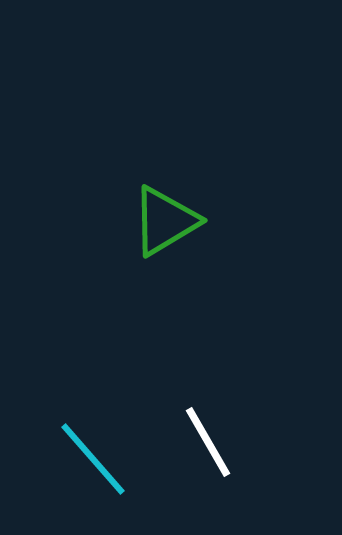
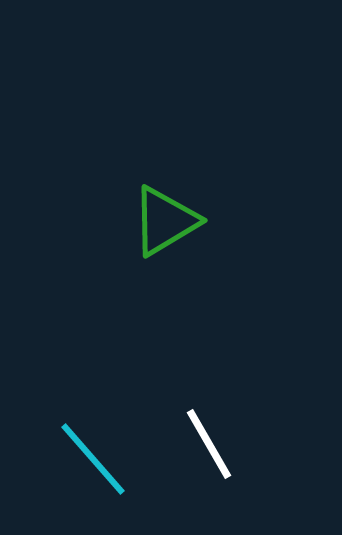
white line: moved 1 px right, 2 px down
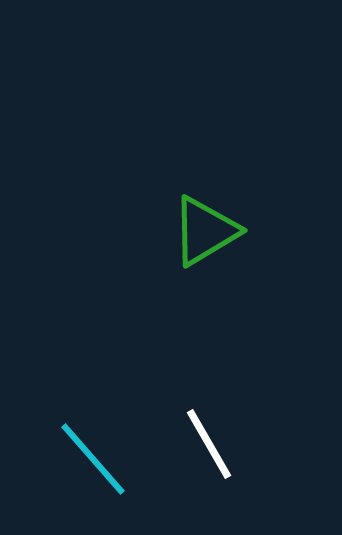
green triangle: moved 40 px right, 10 px down
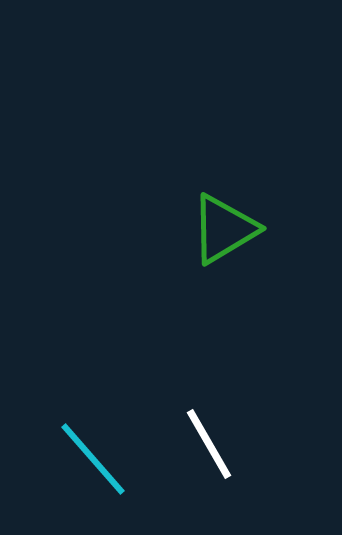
green triangle: moved 19 px right, 2 px up
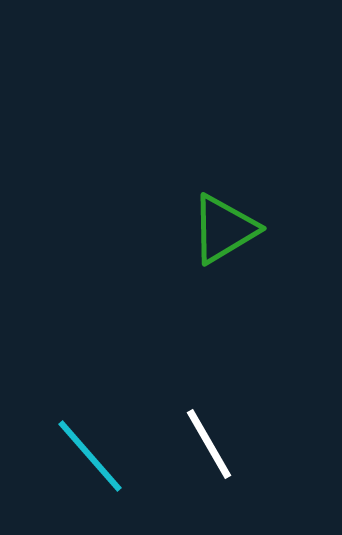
cyan line: moved 3 px left, 3 px up
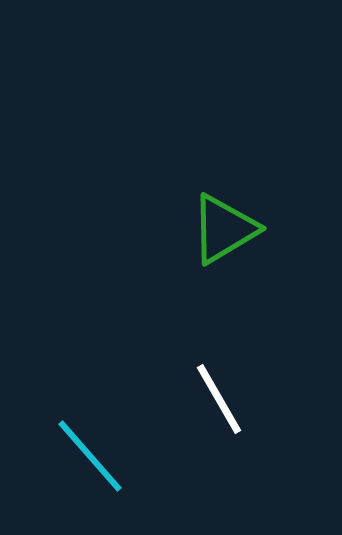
white line: moved 10 px right, 45 px up
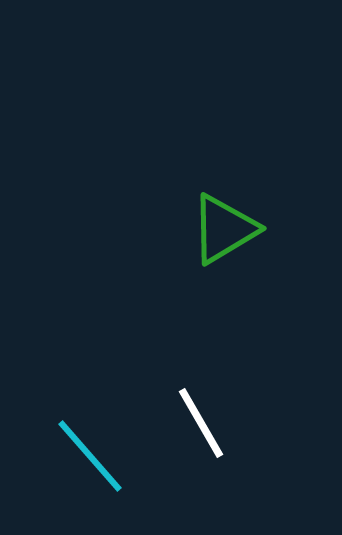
white line: moved 18 px left, 24 px down
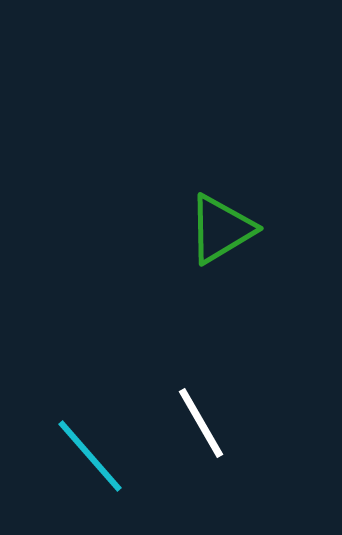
green triangle: moved 3 px left
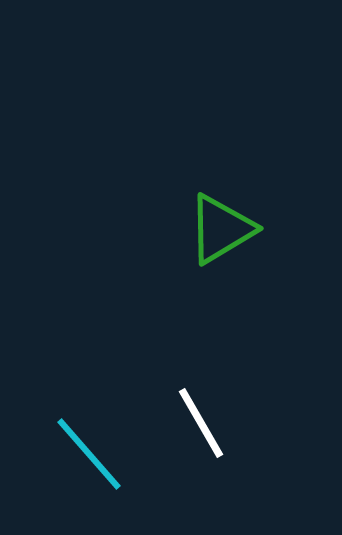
cyan line: moved 1 px left, 2 px up
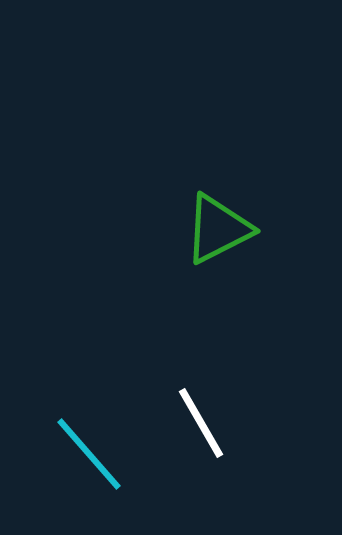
green triangle: moved 3 px left; rotated 4 degrees clockwise
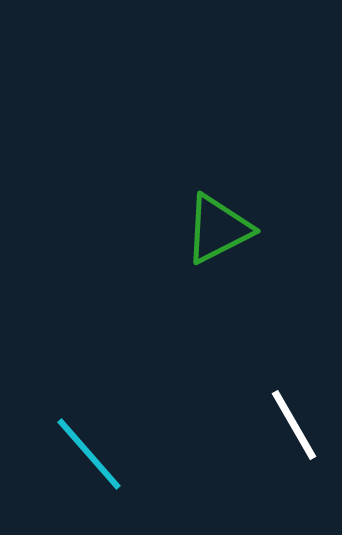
white line: moved 93 px right, 2 px down
